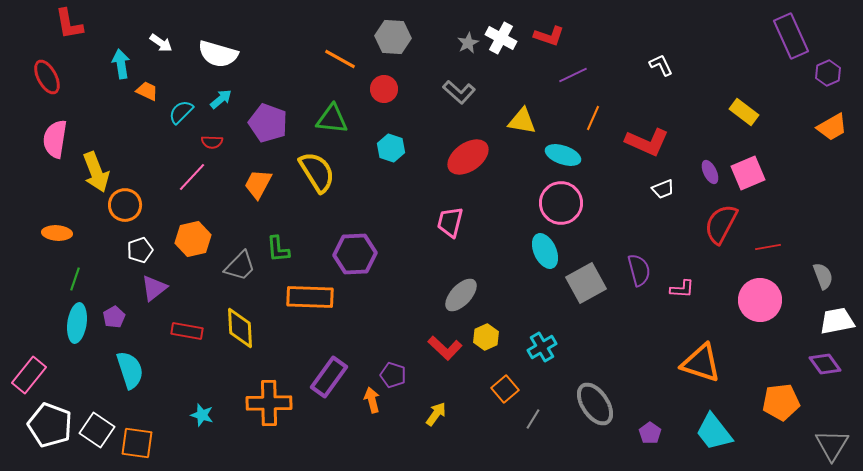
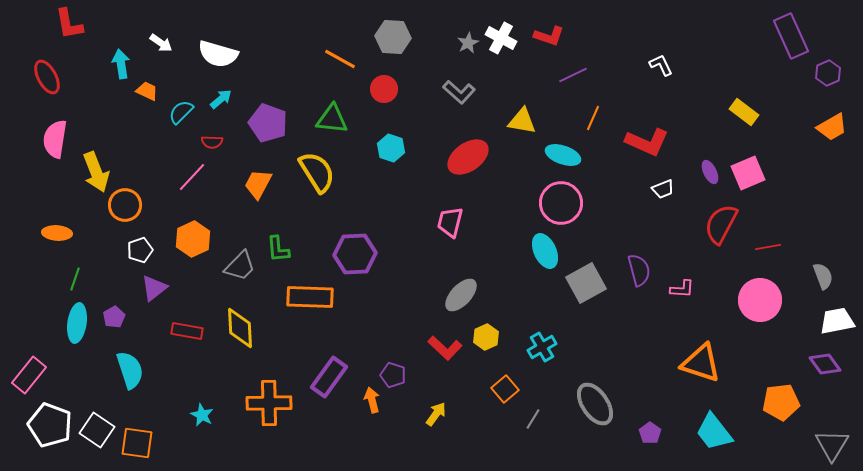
orange hexagon at (193, 239): rotated 12 degrees counterclockwise
cyan star at (202, 415): rotated 10 degrees clockwise
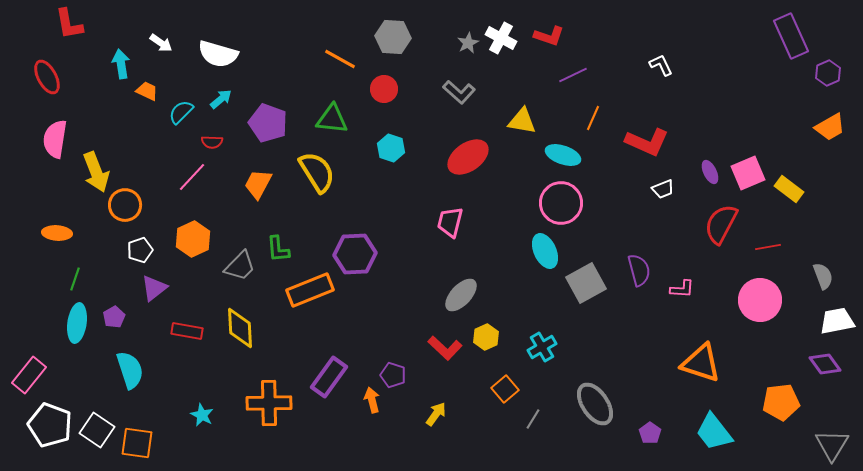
yellow rectangle at (744, 112): moved 45 px right, 77 px down
orange trapezoid at (832, 127): moved 2 px left
orange rectangle at (310, 297): moved 7 px up; rotated 24 degrees counterclockwise
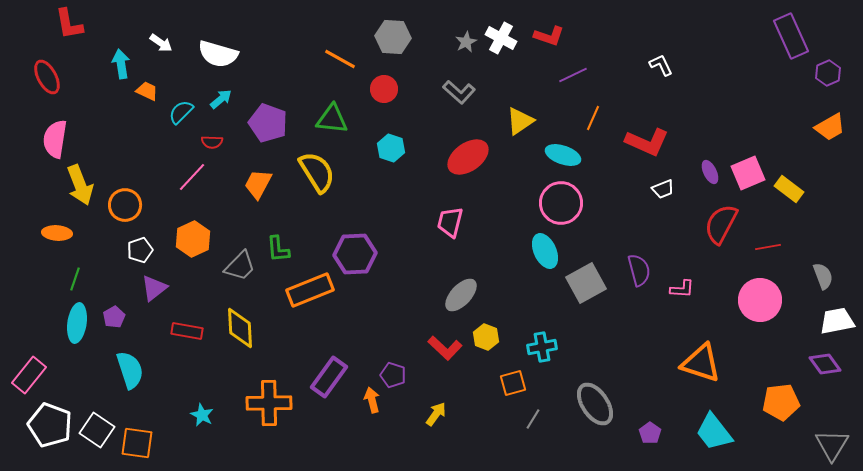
gray star at (468, 43): moved 2 px left, 1 px up
yellow triangle at (522, 121): moved 2 px left; rotated 44 degrees counterclockwise
yellow arrow at (96, 172): moved 16 px left, 13 px down
yellow hexagon at (486, 337): rotated 15 degrees counterclockwise
cyan cross at (542, 347): rotated 20 degrees clockwise
orange square at (505, 389): moved 8 px right, 6 px up; rotated 24 degrees clockwise
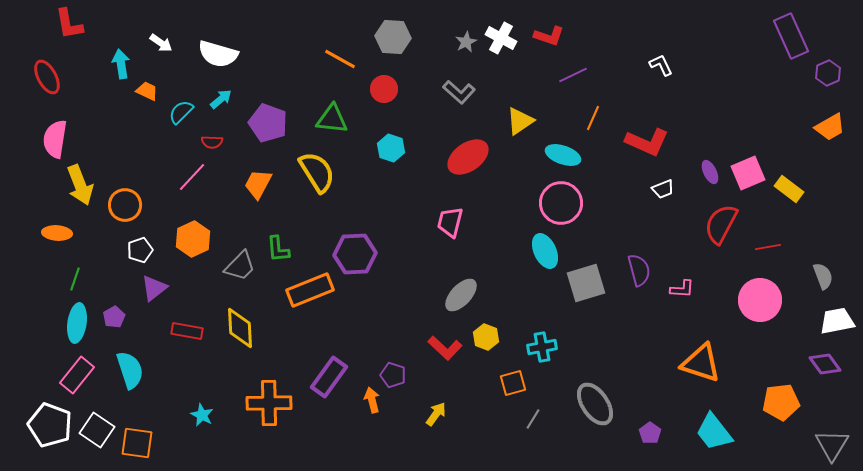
gray square at (586, 283): rotated 12 degrees clockwise
pink rectangle at (29, 375): moved 48 px right
